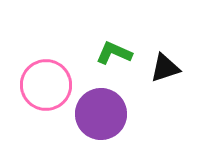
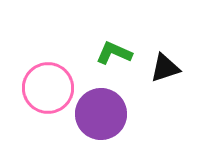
pink circle: moved 2 px right, 3 px down
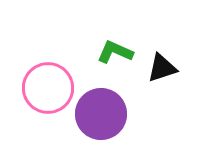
green L-shape: moved 1 px right, 1 px up
black triangle: moved 3 px left
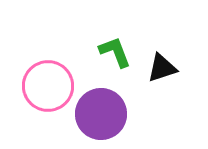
green L-shape: rotated 45 degrees clockwise
pink circle: moved 2 px up
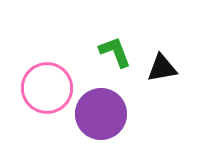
black triangle: rotated 8 degrees clockwise
pink circle: moved 1 px left, 2 px down
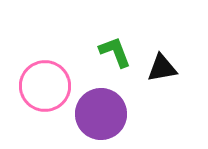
pink circle: moved 2 px left, 2 px up
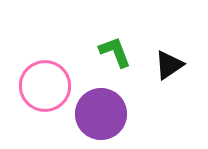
black triangle: moved 7 px right, 3 px up; rotated 24 degrees counterclockwise
